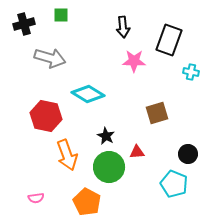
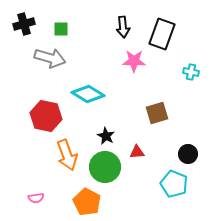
green square: moved 14 px down
black rectangle: moved 7 px left, 6 px up
green circle: moved 4 px left
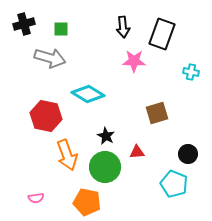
orange pentagon: rotated 16 degrees counterclockwise
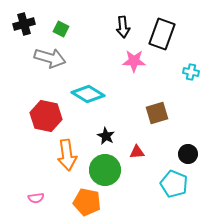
green square: rotated 28 degrees clockwise
orange arrow: rotated 12 degrees clockwise
green circle: moved 3 px down
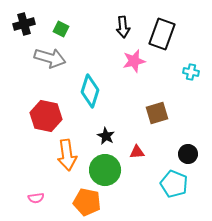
pink star: rotated 15 degrees counterclockwise
cyan diamond: moved 2 px right, 3 px up; rotated 76 degrees clockwise
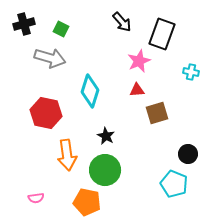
black arrow: moved 1 px left, 5 px up; rotated 35 degrees counterclockwise
pink star: moved 5 px right; rotated 10 degrees counterclockwise
red hexagon: moved 3 px up
red triangle: moved 62 px up
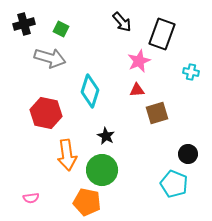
green circle: moved 3 px left
pink semicircle: moved 5 px left
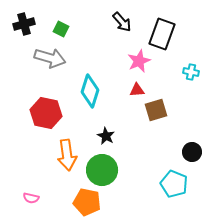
brown square: moved 1 px left, 3 px up
black circle: moved 4 px right, 2 px up
pink semicircle: rotated 21 degrees clockwise
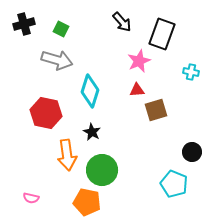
gray arrow: moved 7 px right, 2 px down
black star: moved 14 px left, 4 px up
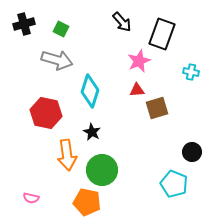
brown square: moved 1 px right, 2 px up
